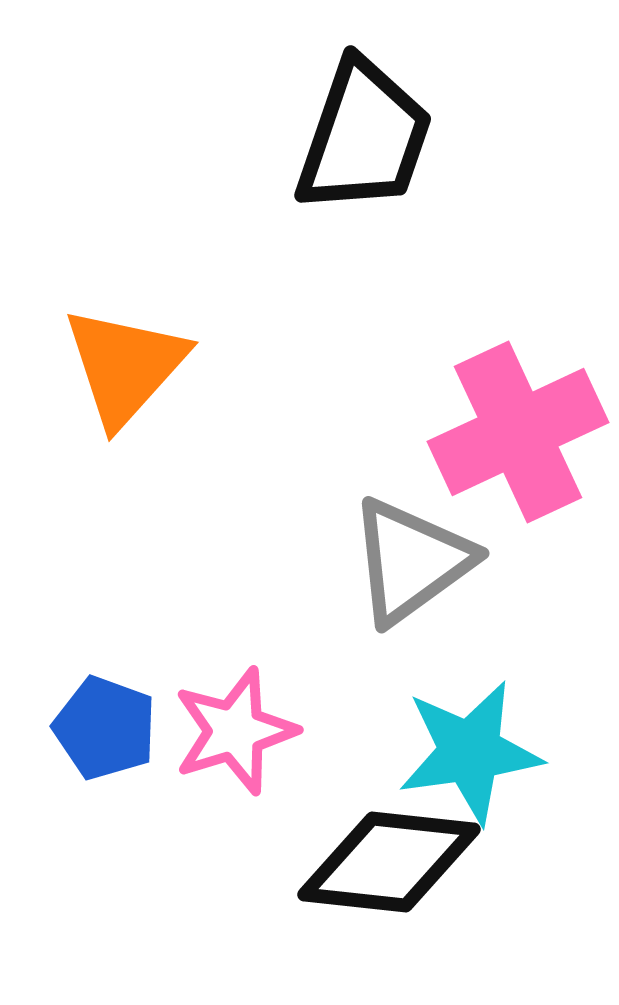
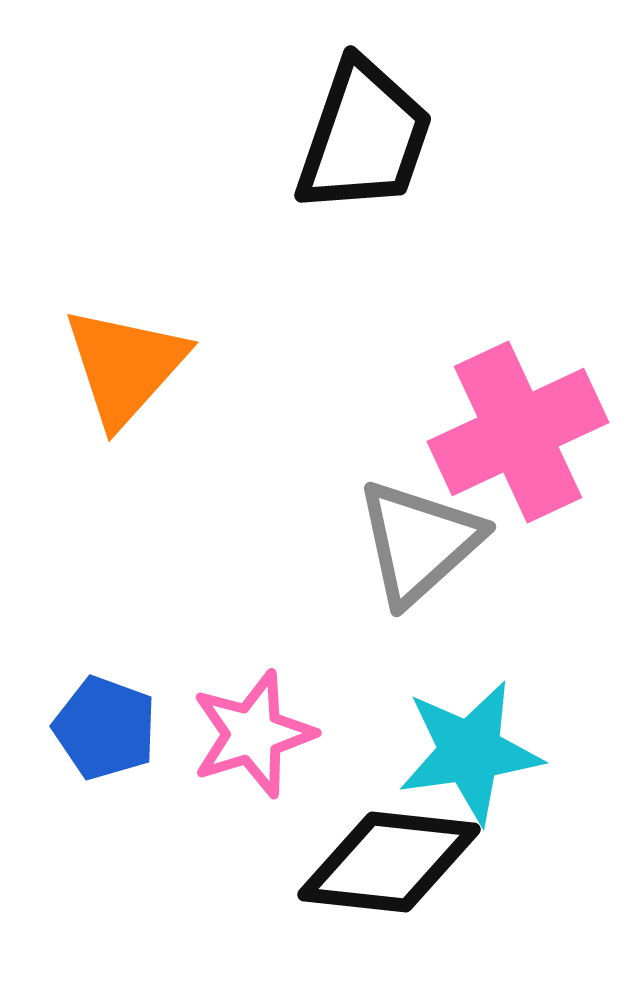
gray triangle: moved 8 px right, 19 px up; rotated 6 degrees counterclockwise
pink star: moved 18 px right, 3 px down
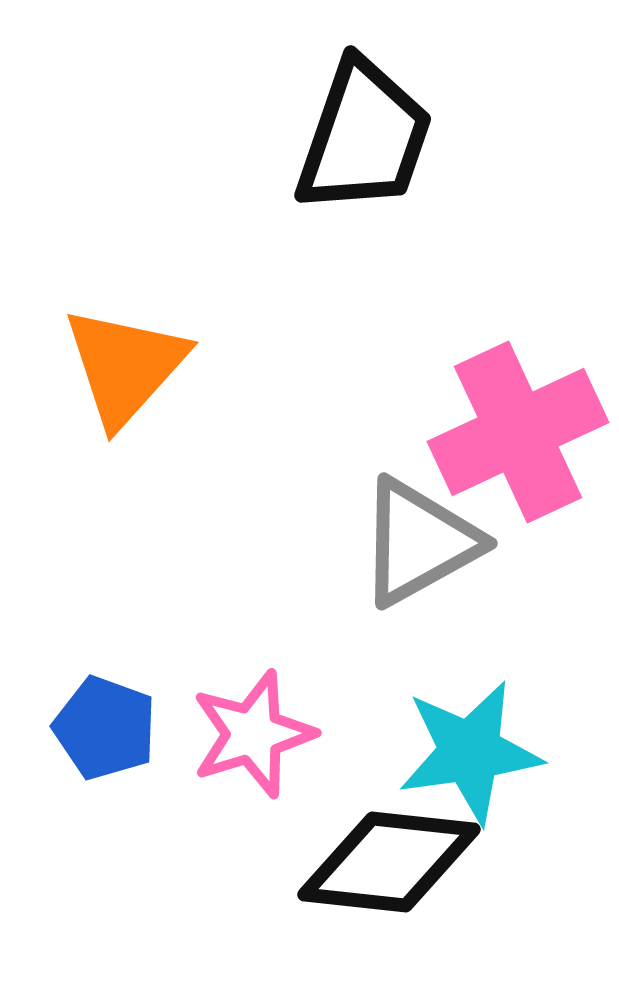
gray triangle: rotated 13 degrees clockwise
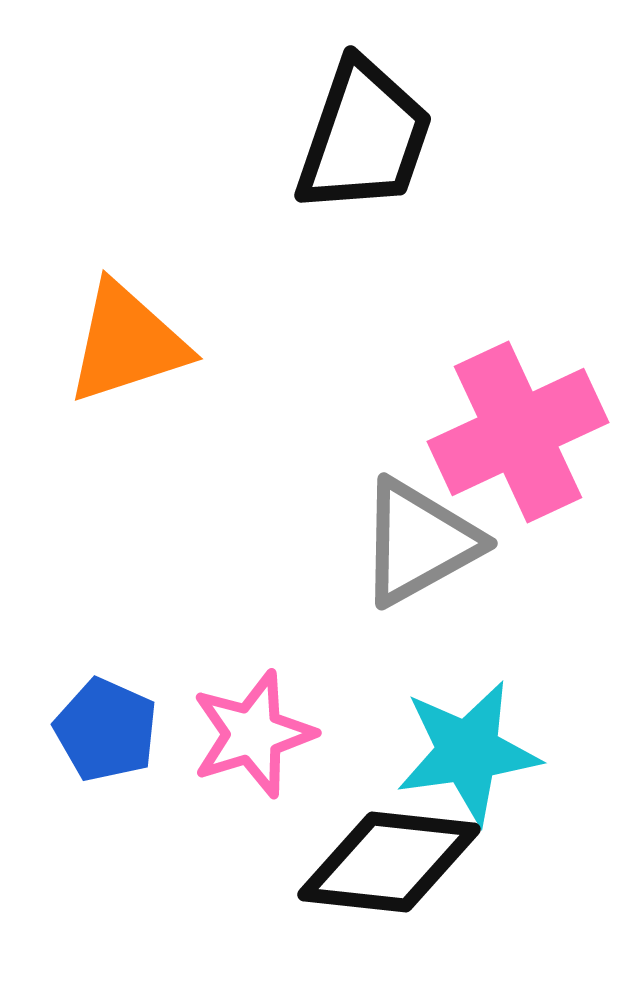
orange triangle: moved 2 px right, 23 px up; rotated 30 degrees clockwise
blue pentagon: moved 1 px right, 2 px down; rotated 4 degrees clockwise
cyan star: moved 2 px left
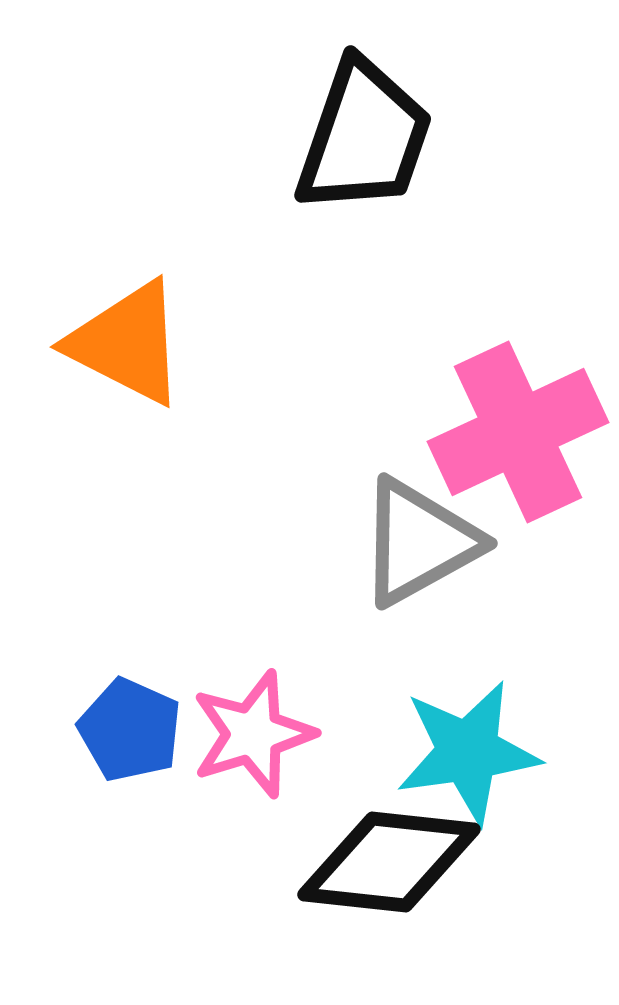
orange triangle: rotated 45 degrees clockwise
blue pentagon: moved 24 px right
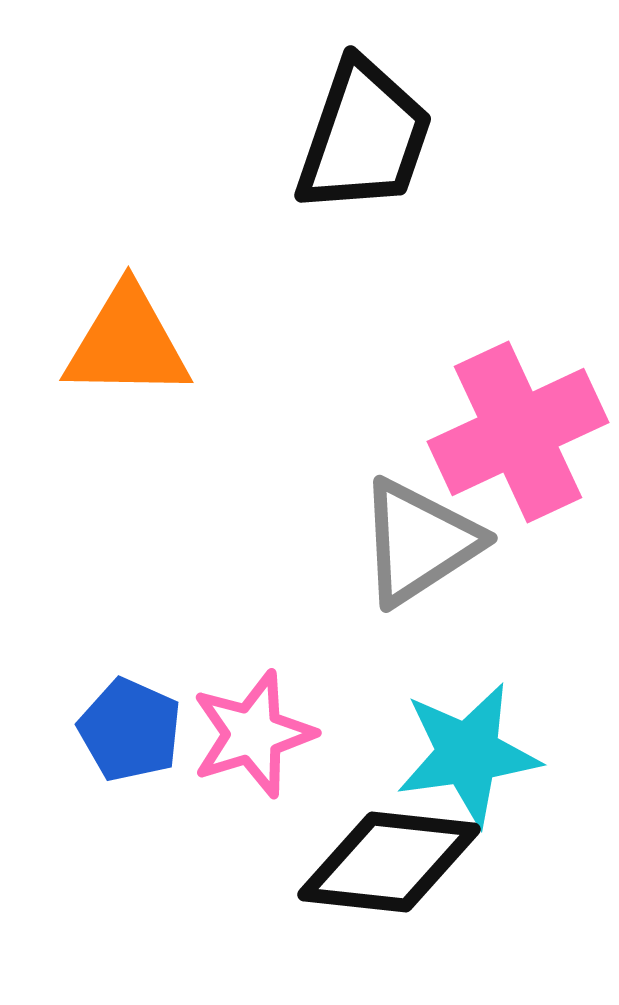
orange triangle: rotated 26 degrees counterclockwise
gray triangle: rotated 4 degrees counterclockwise
cyan star: moved 2 px down
